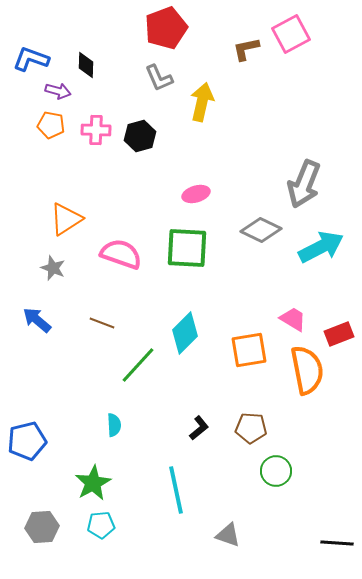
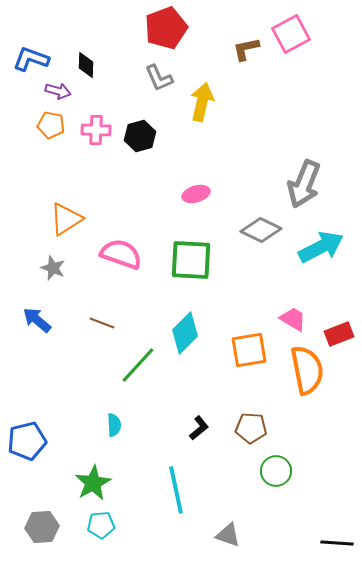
green square: moved 4 px right, 12 px down
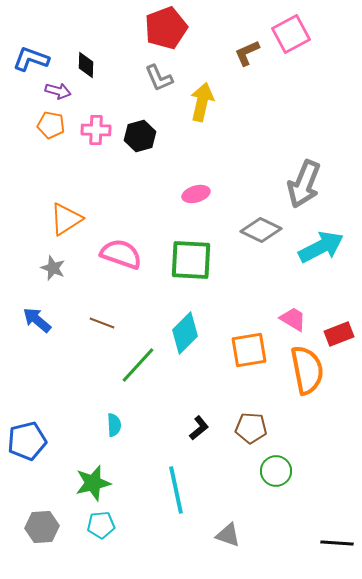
brown L-shape: moved 1 px right, 4 px down; rotated 12 degrees counterclockwise
green star: rotated 15 degrees clockwise
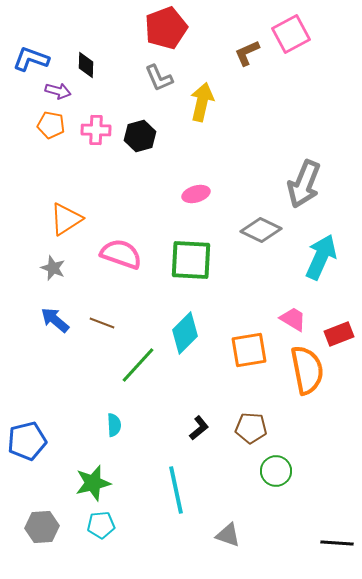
cyan arrow: moved 10 px down; rotated 39 degrees counterclockwise
blue arrow: moved 18 px right
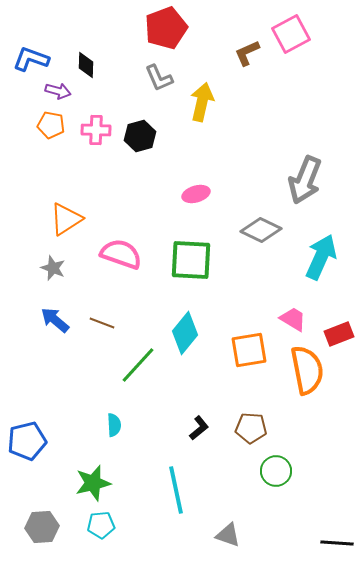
gray arrow: moved 1 px right, 4 px up
cyan diamond: rotated 6 degrees counterclockwise
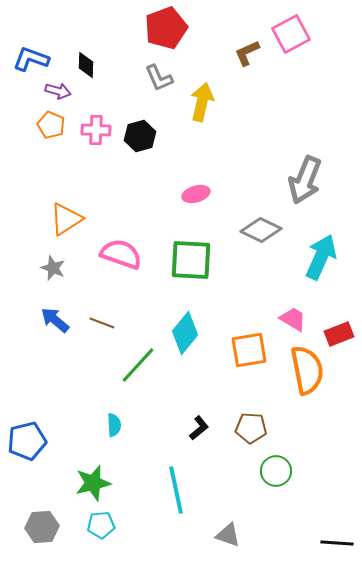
orange pentagon: rotated 12 degrees clockwise
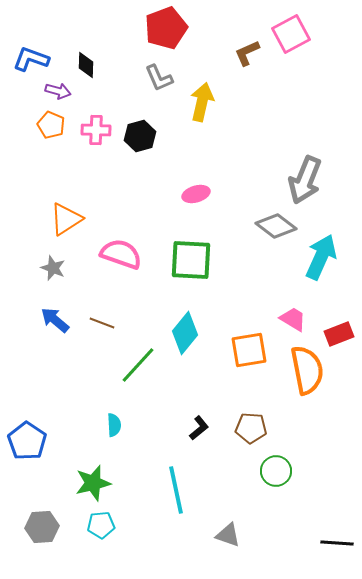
gray diamond: moved 15 px right, 4 px up; rotated 12 degrees clockwise
blue pentagon: rotated 24 degrees counterclockwise
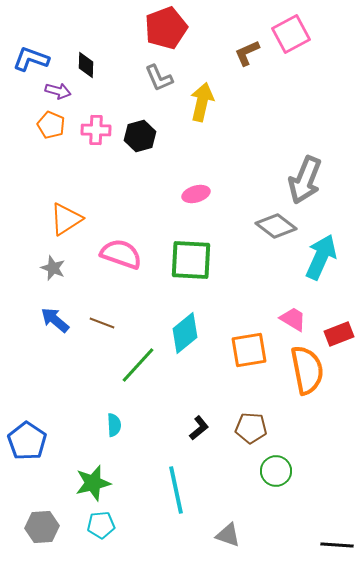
cyan diamond: rotated 12 degrees clockwise
black line: moved 2 px down
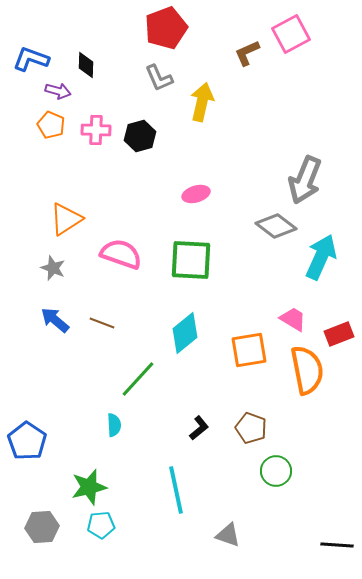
green line: moved 14 px down
brown pentagon: rotated 16 degrees clockwise
green star: moved 4 px left, 4 px down
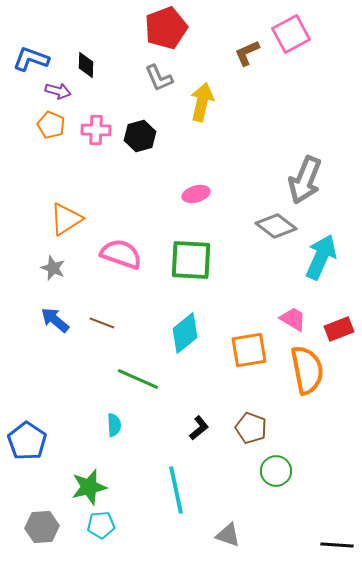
red rectangle: moved 5 px up
green line: rotated 72 degrees clockwise
